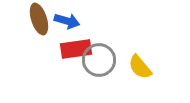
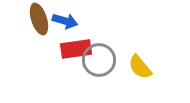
blue arrow: moved 2 px left
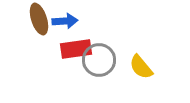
blue arrow: rotated 20 degrees counterclockwise
yellow semicircle: moved 1 px right
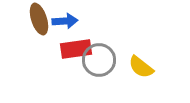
yellow semicircle: rotated 12 degrees counterclockwise
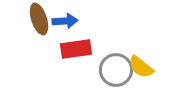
gray circle: moved 17 px right, 10 px down
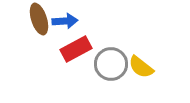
red rectangle: rotated 20 degrees counterclockwise
gray circle: moved 5 px left, 6 px up
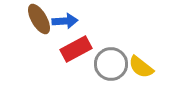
brown ellipse: rotated 12 degrees counterclockwise
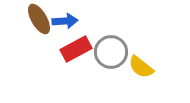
gray circle: moved 12 px up
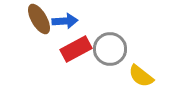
gray circle: moved 1 px left, 3 px up
yellow semicircle: moved 9 px down
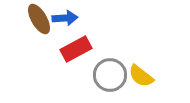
blue arrow: moved 3 px up
gray circle: moved 26 px down
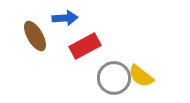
brown ellipse: moved 4 px left, 17 px down
red rectangle: moved 9 px right, 3 px up
gray circle: moved 4 px right, 3 px down
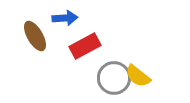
yellow semicircle: moved 3 px left
